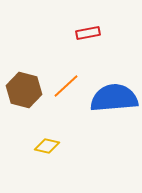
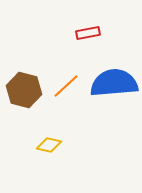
blue semicircle: moved 15 px up
yellow diamond: moved 2 px right, 1 px up
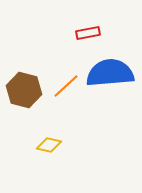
blue semicircle: moved 4 px left, 10 px up
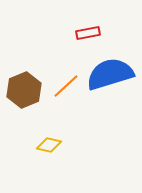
blue semicircle: moved 1 px down; rotated 12 degrees counterclockwise
brown hexagon: rotated 24 degrees clockwise
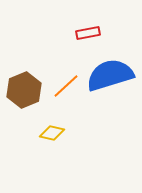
blue semicircle: moved 1 px down
yellow diamond: moved 3 px right, 12 px up
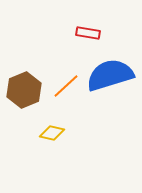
red rectangle: rotated 20 degrees clockwise
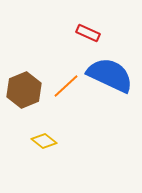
red rectangle: rotated 15 degrees clockwise
blue semicircle: rotated 42 degrees clockwise
yellow diamond: moved 8 px left, 8 px down; rotated 25 degrees clockwise
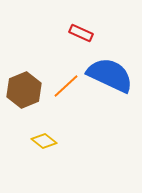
red rectangle: moved 7 px left
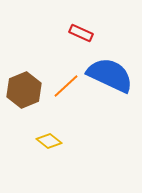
yellow diamond: moved 5 px right
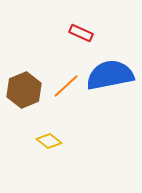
blue semicircle: rotated 36 degrees counterclockwise
